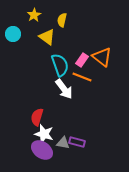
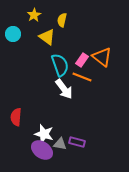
red semicircle: moved 21 px left; rotated 12 degrees counterclockwise
gray triangle: moved 3 px left, 1 px down
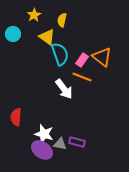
cyan semicircle: moved 11 px up
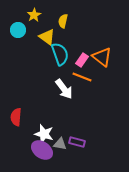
yellow semicircle: moved 1 px right, 1 px down
cyan circle: moved 5 px right, 4 px up
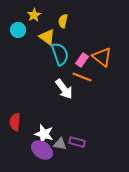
red semicircle: moved 1 px left, 5 px down
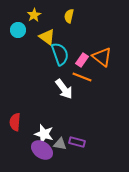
yellow semicircle: moved 6 px right, 5 px up
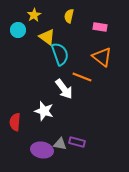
pink rectangle: moved 18 px right, 33 px up; rotated 64 degrees clockwise
white star: moved 23 px up
purple ellipse: rotated 25 degrees counterclockwise
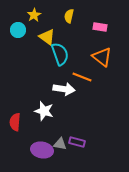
white arrow: rotated 45 degrees counterclockwise
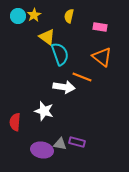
cyan circle: moved 14 px up
white arrow: moved 2 px up
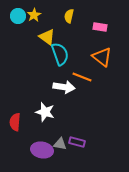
white star: moved 1 px right, 1 px down
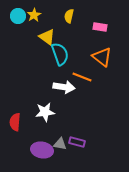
white star: rotated 24 degrees counterclockwise
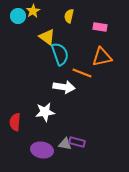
yellow star: moved 1 px left, 4 px up
orange triangle: rotated 50 degrees counterclockwise
orange line: moved 4 px up
gray triangle: moved 5 px right
